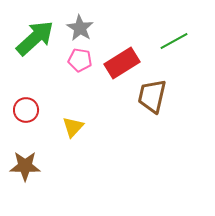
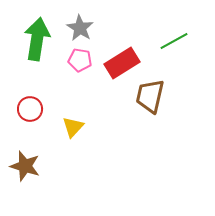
green arrow: moved 2 px right, 1 px down; rotated 39 degrees counterclockwise
brown trapezoid: moved 2 px left
red circle: moved 4 px right, 1 px up
brown star: rotated 16 degrees clockwise
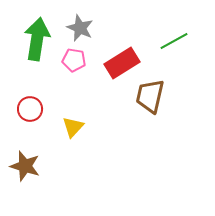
gray star: rotated 8 degrees counterclockwise
pink pentagon: moved 6 px left
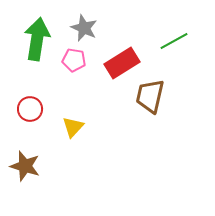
gray star: moved 4 px right
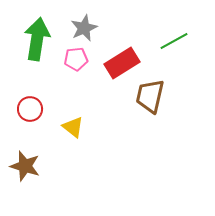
gray star: rotated 24 degrees clockwise
pink pentagon: moved 2 px right, 1 px up; rotated 15 degrees counterclockwise
yellow triangle: rotated 35 degrees counterclockwise
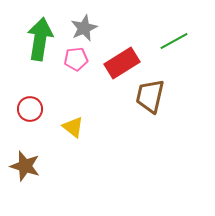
green arrow: moved 3 px right
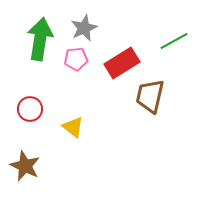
brown star: rotated 8 degrees clockwise
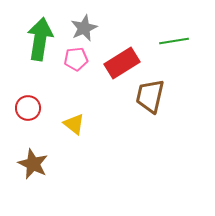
green line: rotated 20 degrees clockwise
red circle: moved 2 px left, 1 px up
yellow triangle: moved 1 px right, 3 px up
brown star: moved 8 px right, 2 px up
